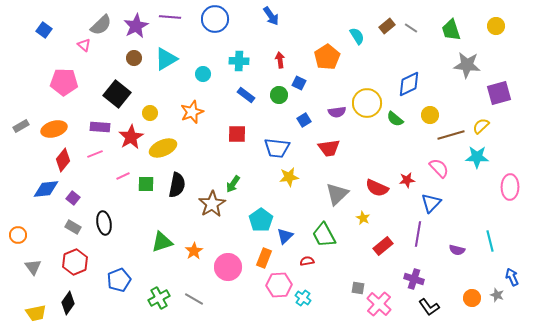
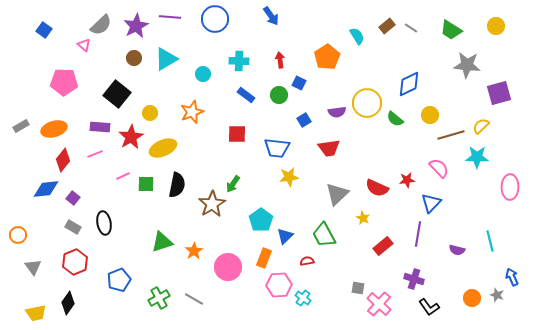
green trapezoid at (451, 30): rotated 40 degrees counterclockwise
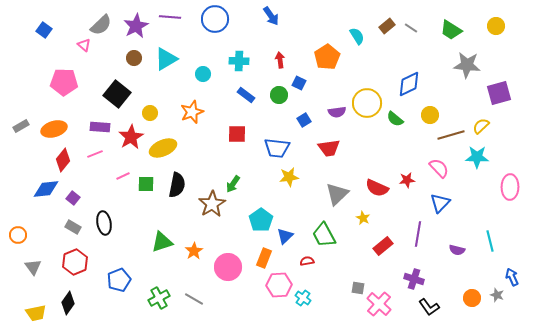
blue triangle at (431, 203): moved 9 px right
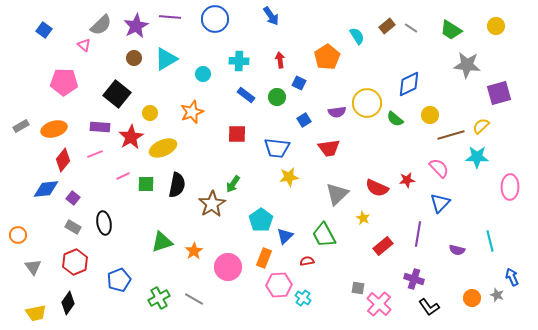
green circle at (279, 95): moved 2 px left, 2 px down
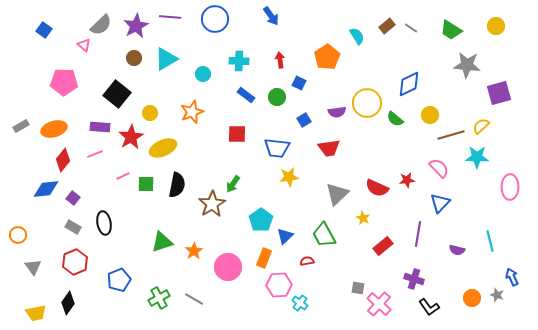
cyan cross at (303, 298): moved 3 px left, 5 px down
